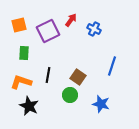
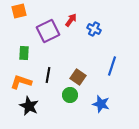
orange square: moved 14 px up
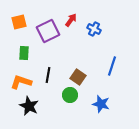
orange square: moved 11 px down
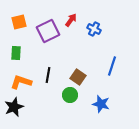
green rectangle: moved 8 px left
black star: moved 15 px left, 1 px down; rotated 24 degrees clockwise
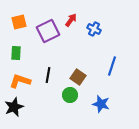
orange L-shape: moved 1 px left, 1 px up
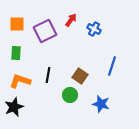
orange square: moved 2 px left, 2 px down; rotated 14 degrees clockwise
purple square: moved 3 px left
brown square: moved 2 px right, 1 px up
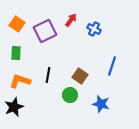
orange square: rotated 35 degrees clockwise
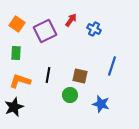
brown square: rotated 21 degrees counterclockwise
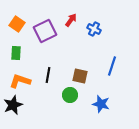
black star: moved 1 px left, 2 px up
